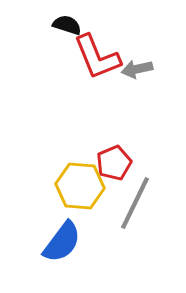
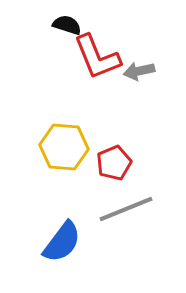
gray arrow: moved 2 px right, 2 px down
yellow hexagon: moved 16 px left, 39 px up
gray line: moved 9 px left, 6 px down; rotated 42 degrees clockwise
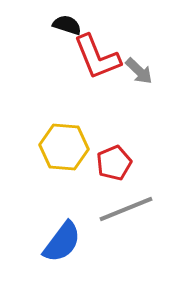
gray arrow: rotated 124 degrees counterclockwise
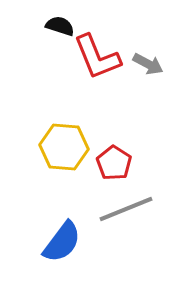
black semicircle: moved 7 px left, 1 px down
gray arrow: moved 9 px right, 7 px up; rotated 16 degrees counterclockwise
red pentagon: rotated 16 degrees counterclockwise
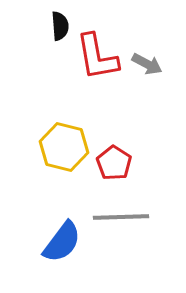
black semicircle: rotated 68 degrees clockwise
red L-shape: rotated 12 degrees clockwise
gray arrow: moved 1 px left
yellow hexagon: rotated 9 degrees clockwise
gray line: moved 5 px left, 8 px down; rotated 20 degrees clockwise
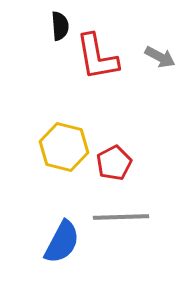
gray arrow: moved 13 px right, 7 px up
red pentagon: rotated 12 degrees clockwise
blue semicircle: rotated 9 degrees counterclockwise
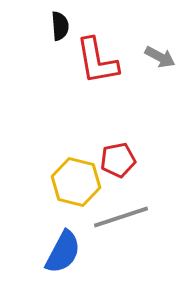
red L-shape: moved 4 px down
yellow hexagon: moved 12 px right, 35 px down
red pentagon: moved 4 px right, 3 px up; rotated 16 degrees clockwise
gray line: rotated 16 degrees counterclockwise
blue semicircle: moved 1 px right, 10 px down
